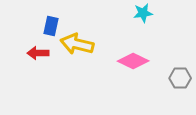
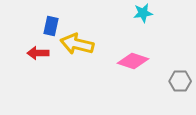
pink diamond: rotated 8 degrees counterclockwise
gray hexagon: moved 3 px down
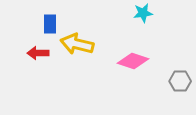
blue rectangle: moved 1 px left, 2 px up; rotated 12 degrees counterclockwise
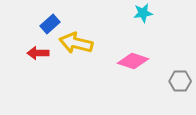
blue rectangle: rotated 48 degrees clockwise
yellow arrow: moved 1 px left, 1 px up
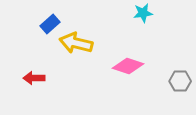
red arrow: moved 4 px left, 25 px down
pink diamond: moved 5 px left, 5 px down
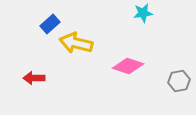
gray hexagon: moved 1 px left; rotated 10 degrees counterclockwise
